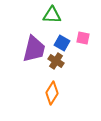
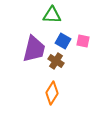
pink square: moved 3 px down
blue square: moved 1 px right, 2 px up
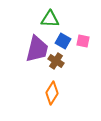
green triangle: moved 2 px left, 4 px down
purple trapezoid: moved 3 px right
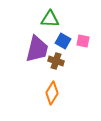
brown cross: rotated 14 degrees counterclockwise
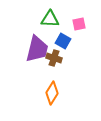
pink square: moved 4 px left, 17 px up; rotated 24 degrees counterclockwise
brown cross: moved 2 px left, 3 px up
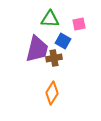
brown cross: rotated 28 degrees counterclockwise
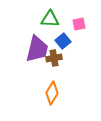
blue square: rotated 21 degrees clockwise
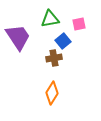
green triangle: rotated 12 degrees counterclockwise
purple trapezoid: moved 19 px left, 12 px up; rotated 48 degrees counterclockwise
